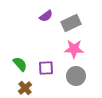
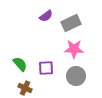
brown cross: rotated 24 degrees counterclockwise
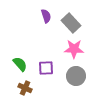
purple semicircle: rotated 72 degrees counterclockwise
gray rectangle: rotated 72 degrees clockwise
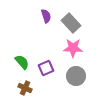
pink star: moved 1 px left, 1 px up
green semicircle: moved 2 px right, 2 px up
purple square: rotated 21 degrees counterclockwise
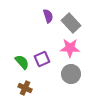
purple semicircle: moved 2 px right
pink star: moved 3 px left
purple square: moved 4 px left, 9 px up
gray circle: moved 5 px left, 2 px up
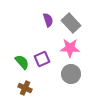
purple semicircle: moved 4 px down
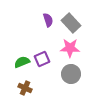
green semicircle: rotated 70 degrees counterclockwise
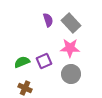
purple square: moved 2 px right, 2 px down
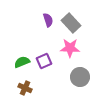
gray circle: moved 9 px right, 3 px down
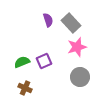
pink star: moved 7 px right, 1 px up; rotated 18 degrees counterclockwise
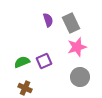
gray rectangle: rotated 18 degrees clockwise
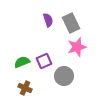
gray circle: moved 16 px left, 1 px up
